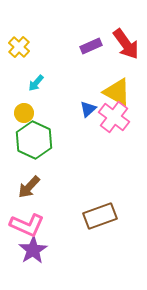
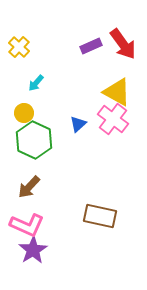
red arrow: moved 3 px left
blue triangle: moved 10 px left, 15 px down
pink cross: moved 1 px left, 2 px down
brown rectangle: rotated 32 degrees clockwise
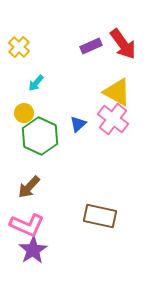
green hexagon: moved 6 px right, 4 px up
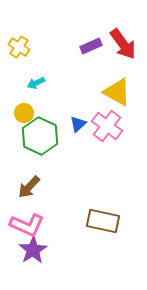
yellow cross: rotated 10 degrees counterclockwise
cyan arrow: rotated 24 degrees clockwise
pink cross: moved 6 px left, 7 px down
brown rectangle: moved 3 px right, 5 px down
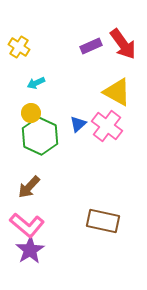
yellow circle: moved 7 px right
pink L-shape: rotated 16 degrees clockwise
purple star: moved 3 px left
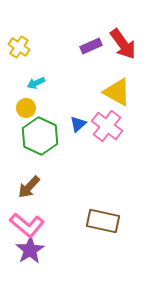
yellow circle: moved 5 px left, 5 px up
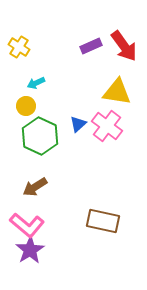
red arrow: moved 1 px right, 2 px down
yellow triangle: rotated 20 degrees counterclockwise
yellow circle: moved 2 px up
brown arrow: moved 6 px right; rotated 15 degrees clockwise
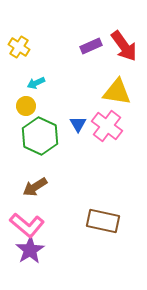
blue triangle: rotated 18 degrees counterclockwise
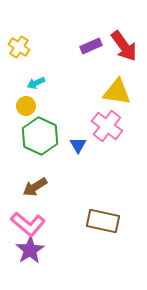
blue triangle: moved 21 px down
pink L-shape: moved 1 px right, 1 px up
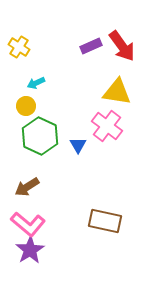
red arrow: moved 2 px left
brown arrow: moved 8 px left
brown rectangle: moved 2 px right
